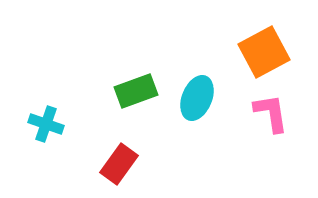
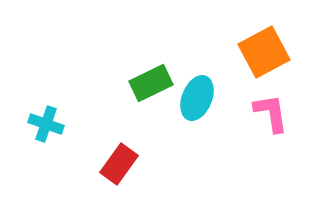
green rectangle: moved 15 px right, 8 px up; rotated 6 degrees counterclockwise
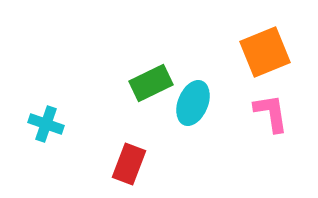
orange square: moved 1 px right; rotated 6 degrees clockwise
cyan ellipse: moved 4 px left, 5 px down
red rectangle: moved 10 px right; rotated 15 degrees counterclockwise
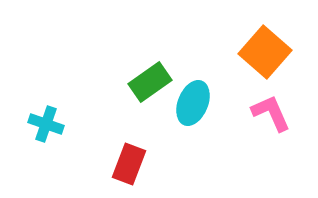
orange square: rotated 27 degrees counterclockwise
green rectangle: moved 1 px left, 1 px up; rotated 9 degrees counterclockwise
pink L-shape: rotated 15 degrees counterclockwise
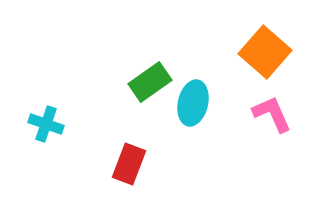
cyan ellipse: rotated 9 degrees counterclockwise
pink L-shape: moved 1 px right, 1 px down
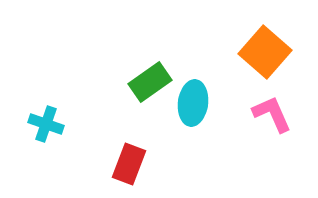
cyan ellipse: rotated 6 degrees counterclockwise
